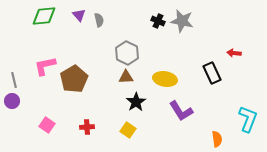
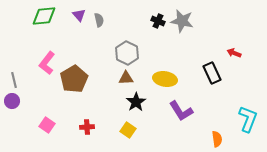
red arrow: rotated 16 degrees clockwise
pink L-shape: moved 2 px right, 3 px up; rotated 40 degrees counterclockwise
brown triangle: moved 1 px down
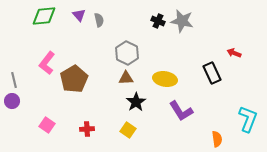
red cross: moved 2 px down
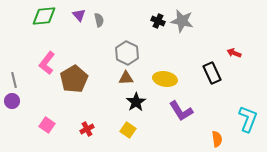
red cross: rotated 24 degrees counterclockwise
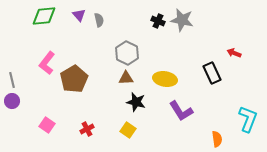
gray star: moved 1 px up
gray line: moved 2 px left
black star: rotated 24 degrees counterclockwise
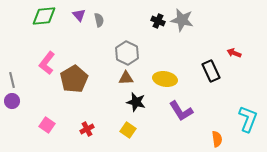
black rectangle: moved 1 px left, 2 px up
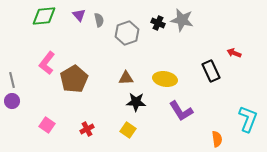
black cross: moved 2 px down
gray hexagon: moved 20 px up; rotated 15 degrees clockwise
black star: rotated 12 degrees counterclockwise
